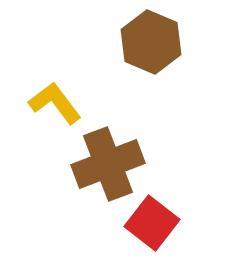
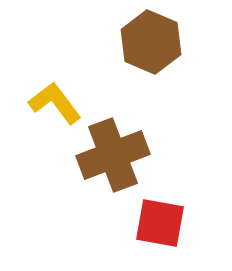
brown cross: moved 5 px right, 9 px up
red square: moved 8 px right; rotated 28 degrees counterclockwise
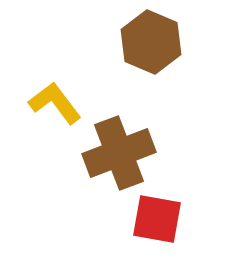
brown cross: moved 6 px right, 2 px up
red square: moved 3 px left, 4 px up
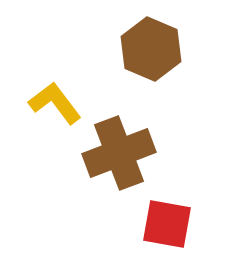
brown hexagon: moved 7 px down
red square: moved 10 px right, 5 px down
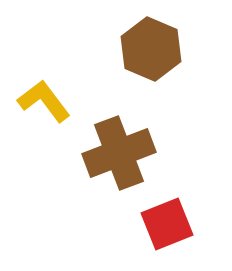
yellow L-shape: moved 11 px left, 2 px up
red square: rotated 32 degrees counterclockwise
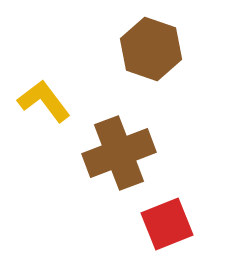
brown hexagon: rotated 4 degrees counterclockwise
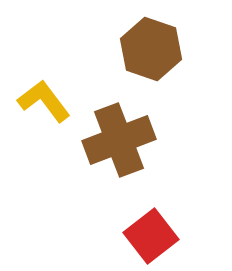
brown cross: moved 13 px up
red square: moved 16 px left, 12 px down; rotated 16 degrees counterclockwise
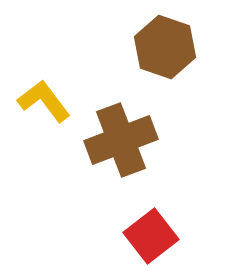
brown hexagon: moved 14 px right, 2 px up
brown cross: moved 2 px right
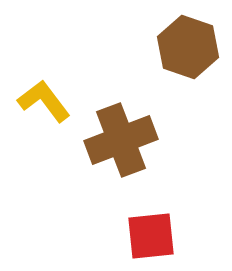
brown hexagon: moved 23 px right
red square: rotated 32 degrees clockwise
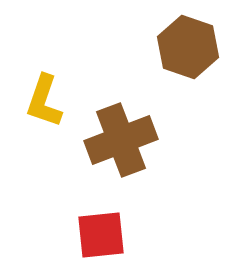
yellow L-shape: rotated 124 degrees counterclockwise
red square: moved 50 px left, 1 px up
